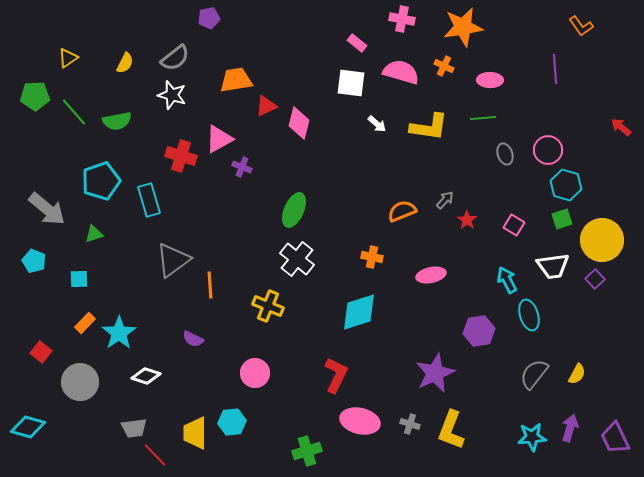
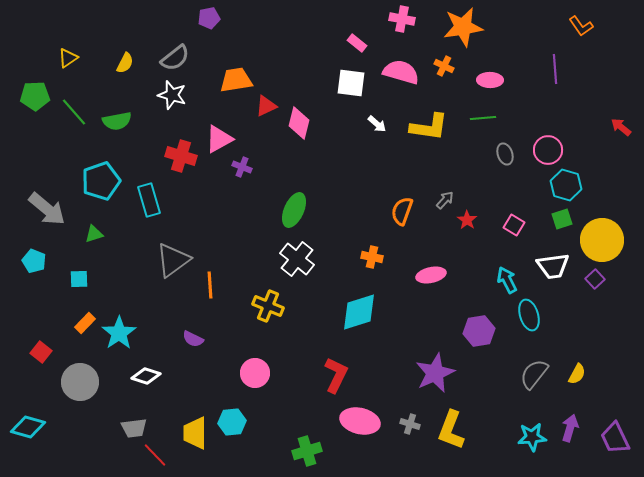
orange semicircle at (402, 211): rotated 48 degrees counterclockwise
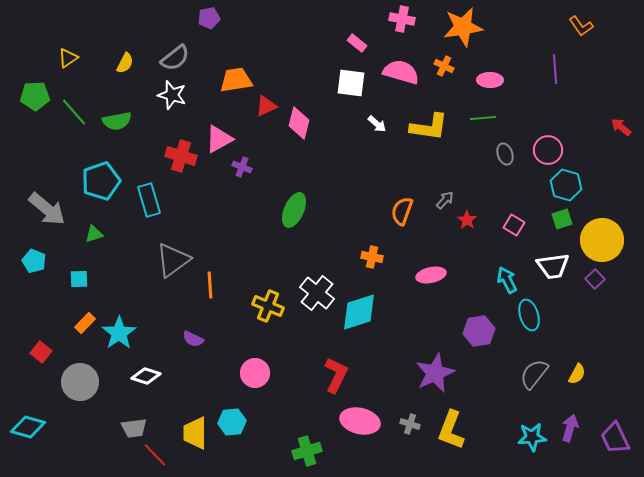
white cross at (297, 259): moved 20 px right, 34 px down
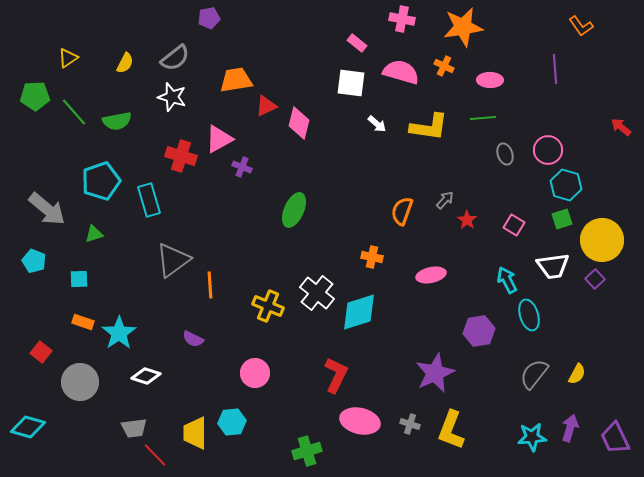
white star at (172, 95): moved 2 px down
orange rectangle at (85, 323): moved 2 px left, 1 px up; rotated 65 degrees clockwise
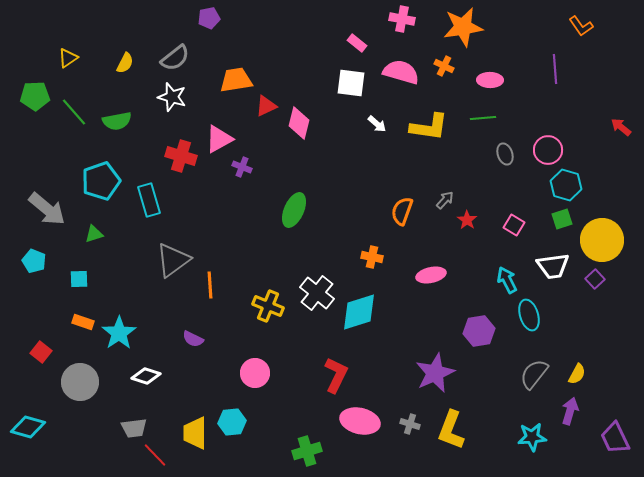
purple arrow at (570, 428): moved 17 px up
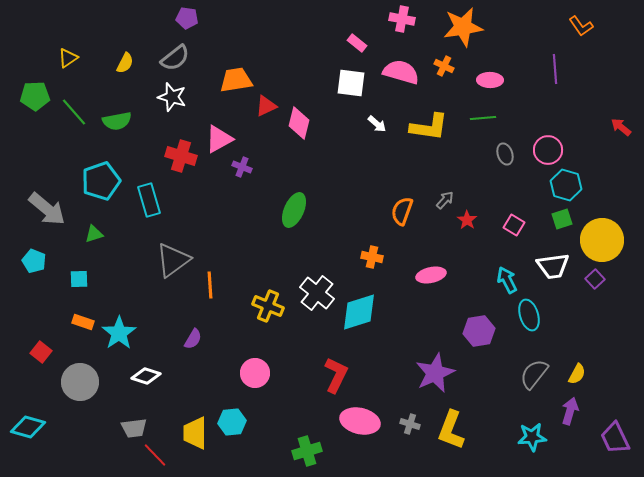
purple pentagon at (209, 18): moved 22 px left; rotated 20 degrees clockwise
purple semicircle at (193, 339): rotated 85 degrees counterclockwise
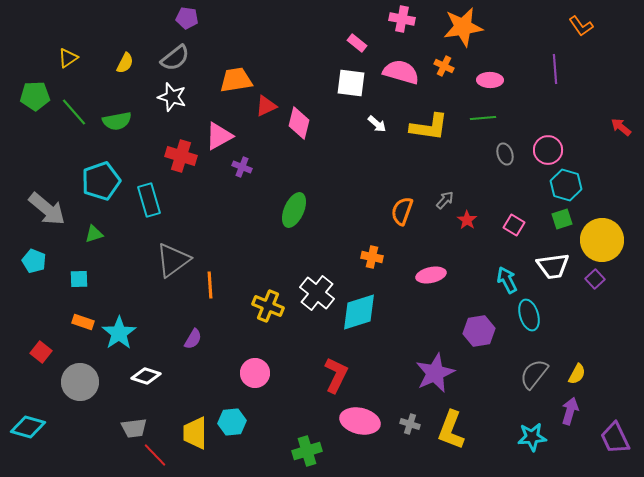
pink triangle at (219, 139): moved 3 px up
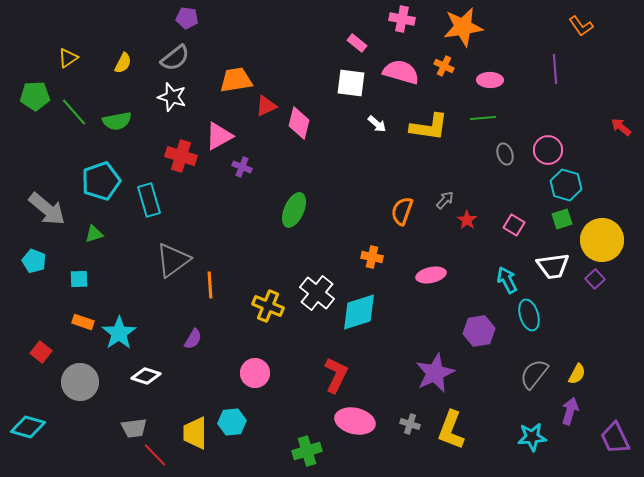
yellow semicircle at (125, 63): moved 2 px left
pink ellipse at (360, 421): moved 5 px left
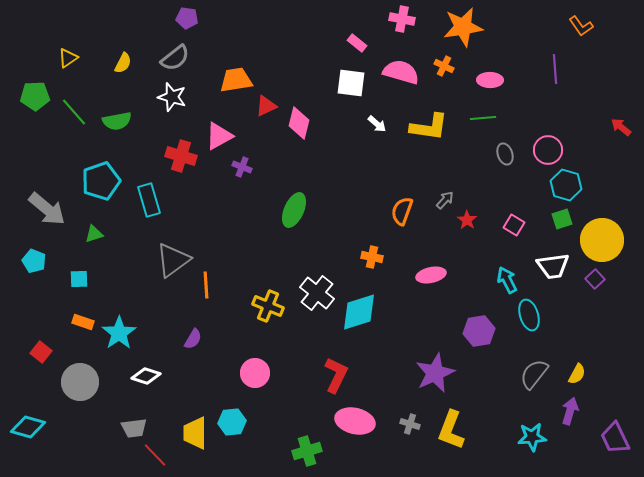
orange line at (210, 285): moved 4 px left
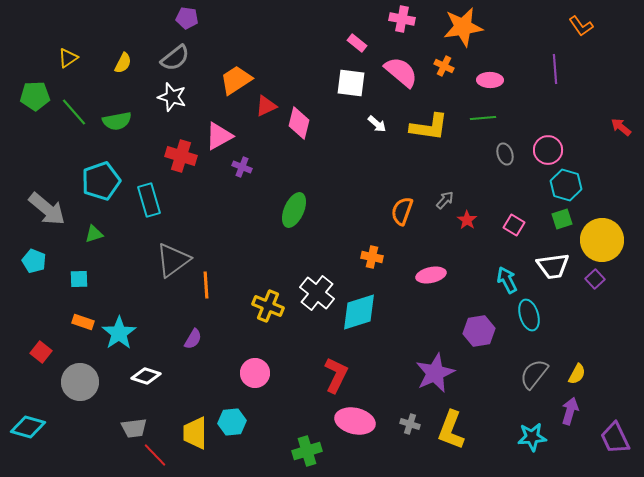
pink semicircle at (401, 72): rotated 24 degrees clockwise
orange trapezoid at (236, 80): rotated 24 degrees counterclockwise
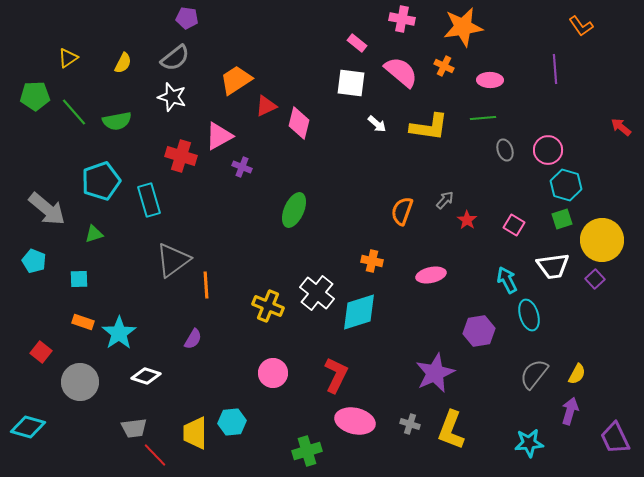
gray ellipse at (505, 154): moved 4 px up
orange cross at (372, 257): moved 4 px down
pink circle at (255, 373): moved 18 px right
cyan star at (532, 437): moved 3 px left, 6 px down
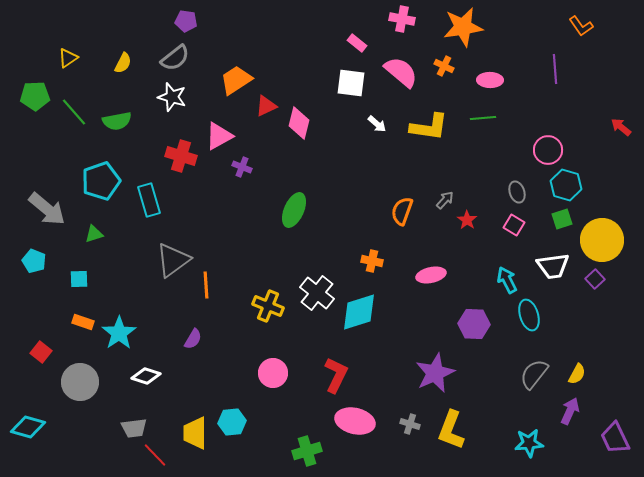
purple pentagon at (187, 18): moved 1 px left, 3 px down
gray ellipse at (505, 150): moved 12 px right, 42 px down
purple hexagon at (479, 331): moved 5 px left, 7 px up; rotated 12 degrees clockwise
purple arrow at (570, 411): rotated 8 degrees clockwise
